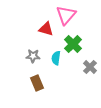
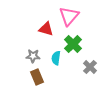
pink triangle: moved 3 px right, 1 px down
brown rectangle: moved 6 px up
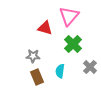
red triangle: moved 1 px left, 1 px up
cyan semicircle: moved 4 px right, 13 px down
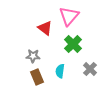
red triangle: rotated 21 degrees clockwise
gray cross: moved 2 px down
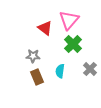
pink triangle: moved 4 px down
